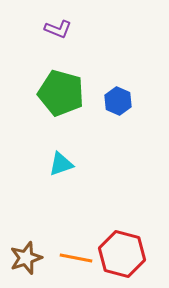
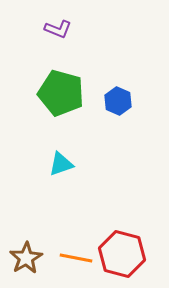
brown star: rotated 12 degrees counterclockwise
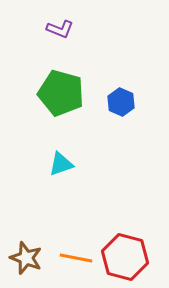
purple L-shape: moved 2 px right
blue hexagon: moved 3 px right, 1 px down
red hexagon: moved 3 px right, 3 px down
brown star: rotated 20 degrees counterclockwise
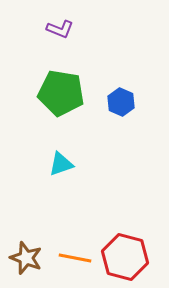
green pentagon: rotated 6 degrees counterclockwise
orange line: moved 1 px left
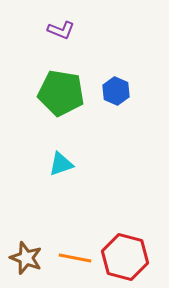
purple L-shape: moved 1 px right, 1 px down
blue hexagon: moved 5 px left, 11 px up
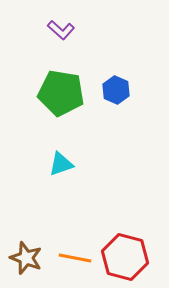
purple L-shape: rotated 20 degrees clockwise
blue hexagon: moved 1 px up
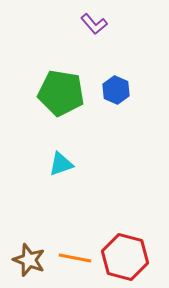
purple L-shape: moved 33 px right, 6 px up; rotated 8 degrees clockwise
brown star: moved 3 px right, 2 px down
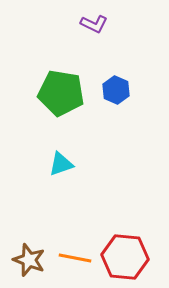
purple L-shape: rotated 24 degrees counterclockwise
red hexagon: rotated 9 degrees counterclockwise
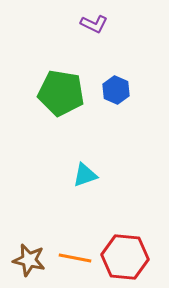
cyan triangle: moved 24 px right, 11 px down
brown star: rotated 8 degrees counterclockwise
